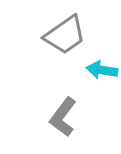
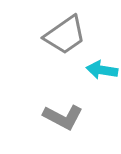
gray L-shape: rotated 99 degrees counterclockwise
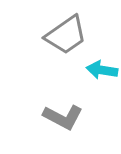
gray trapezoid: moved 1 px right
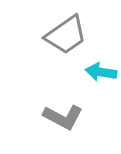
cyan arrow: moved 1 px left, 2 px down
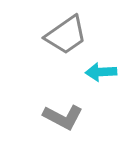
cyan arrow: rotated 12 degrees counterclockwise
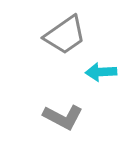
gray trapezoid: moved 1 px left
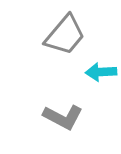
gray trapezoid: rotated 15 degrees counterclockwise
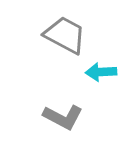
gray trapezoid: rotated 102 degrees counterclockwise
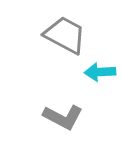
cyan arrow: moved 1 px left
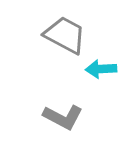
cyan arrow: moved 1 px right, 3 px up
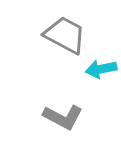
cyan arrow: rotated 8 degrees counterclockwise
